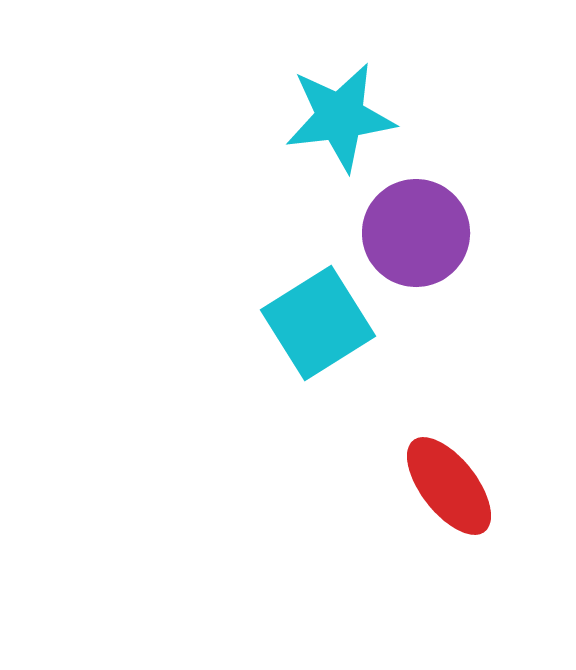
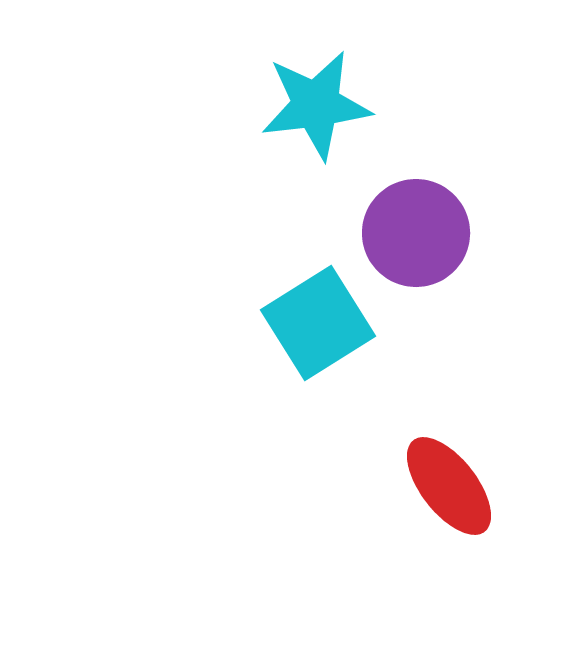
cyan star: moved 24 px left, 12 px up
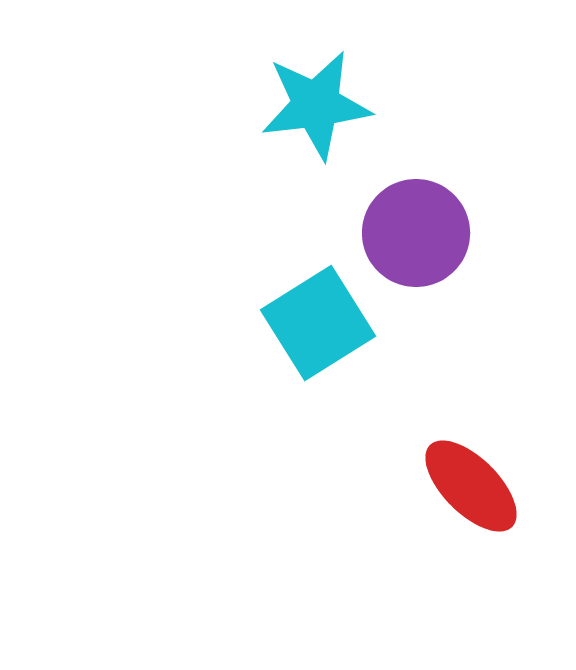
red ellipse: moved 22 px right; rotated 7 degrees counterclockwise
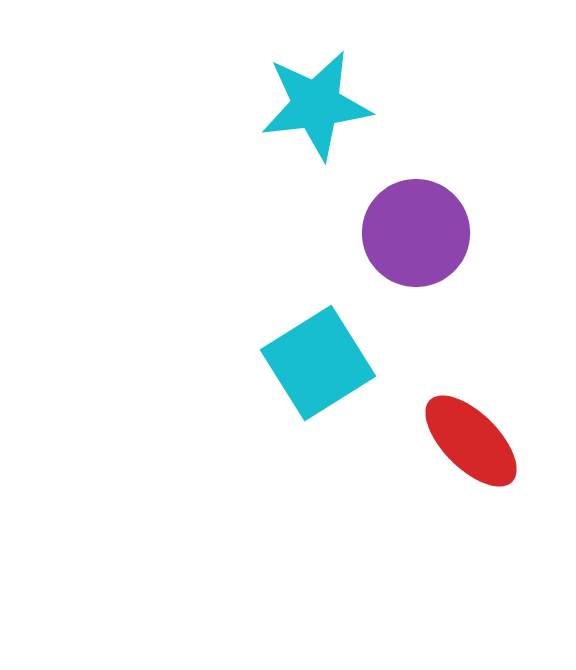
cyan square: moved 40 px down
red ellipse: moved 45 px up
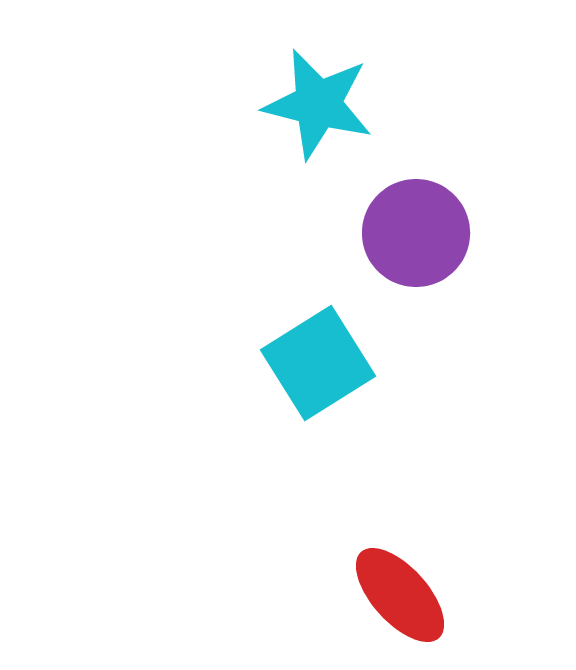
cyan star: moved 2 px right, 1 px up; rotated 21 degrees clockwise
red ellipse: moved 71 px left, 154 px down; rotated 3 degrees clockwise
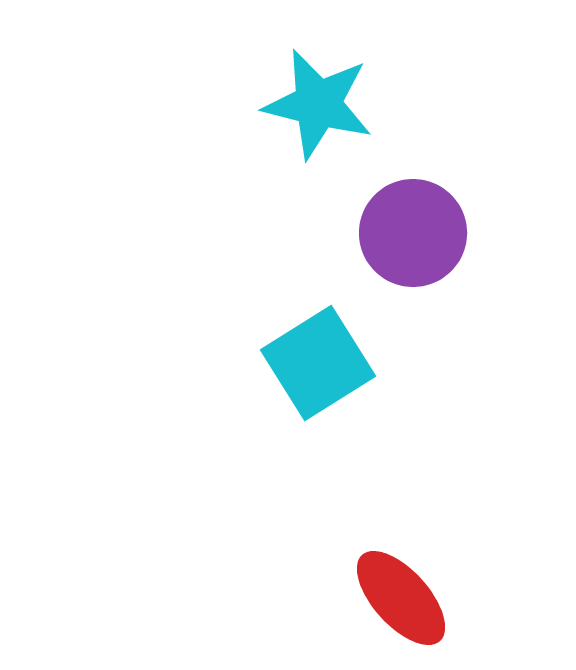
purple circle: moved 3 px left
red ellipse: moved 1 px right, 3 px down
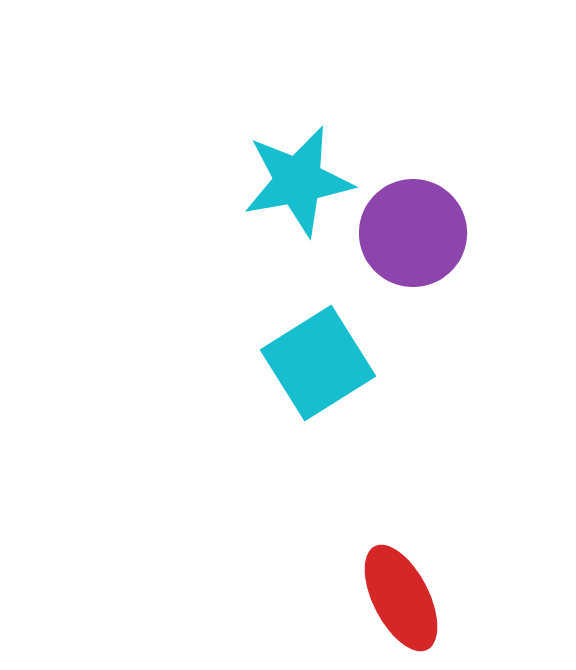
cyan star: moved 20 px left, 77 px down; rotated 24 degrees counterclockwise
red ellipse: rotated 15 degrees clockwise
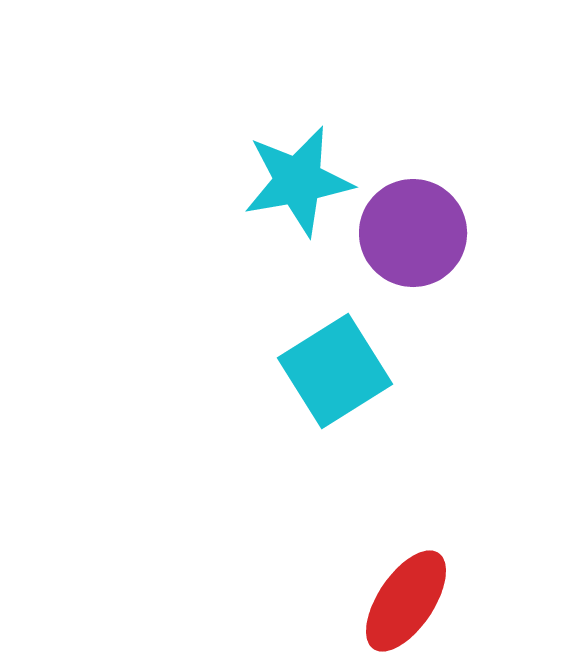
cyan square: moved 17 px right, 8 px down
red ellipse: moved 5 px right, 3 px down; rotated 61 degrees clockwise
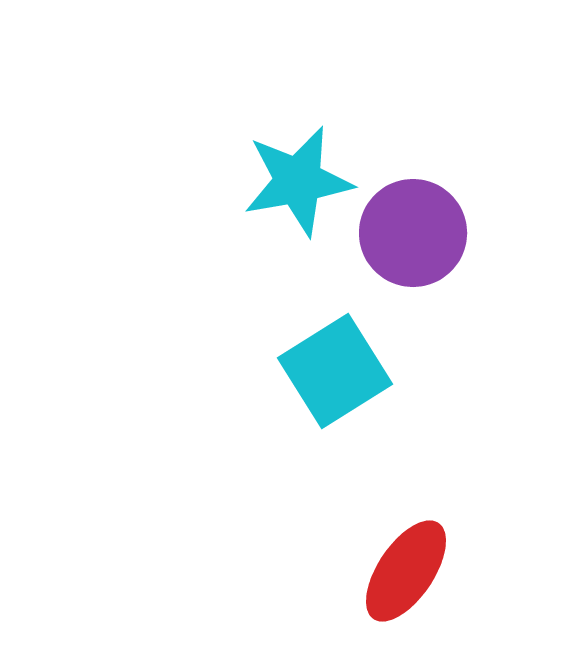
red ellipse: moved 30 px up
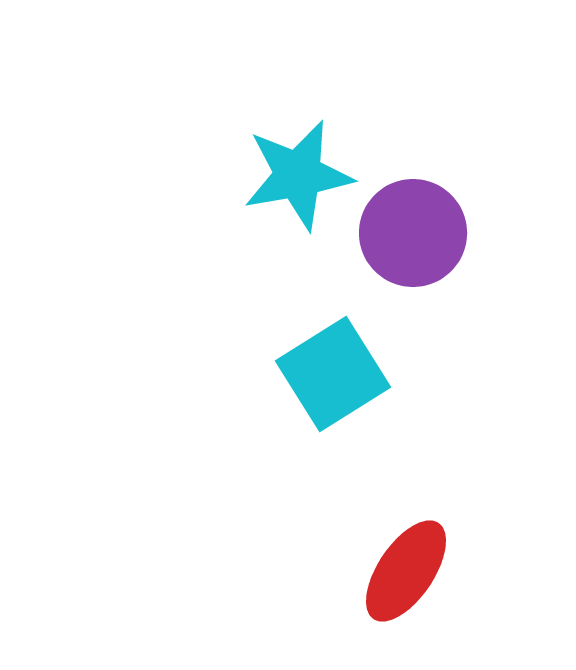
cyan star: moved 6 px up
cyan square: moved 2 px left, 3 px down
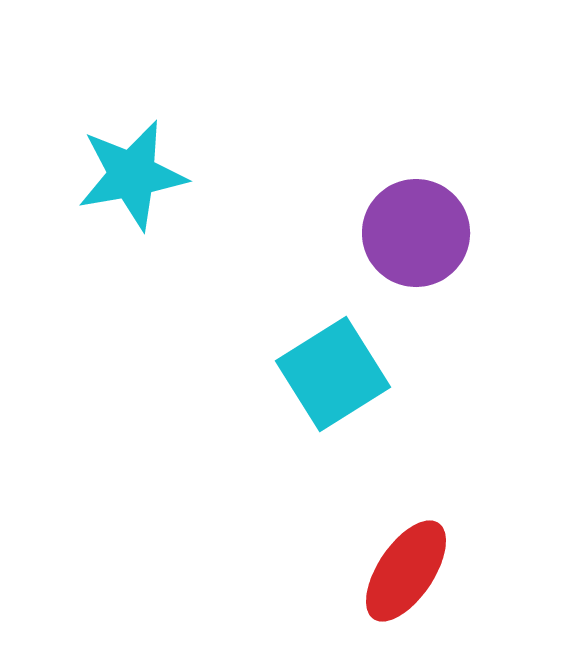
cyan star: moved 166 px left
purple circle: moved 3 px right
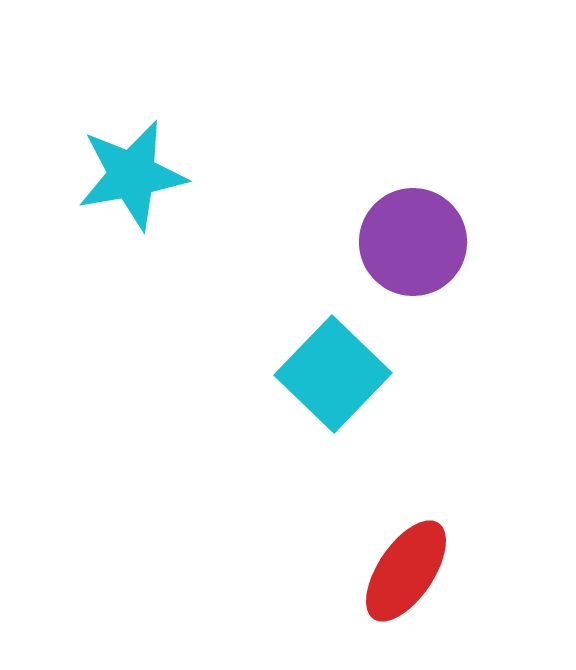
purple circle: moved 3 px left, 9 px down
cyan square: rotated 14 degrees counterclockwise
